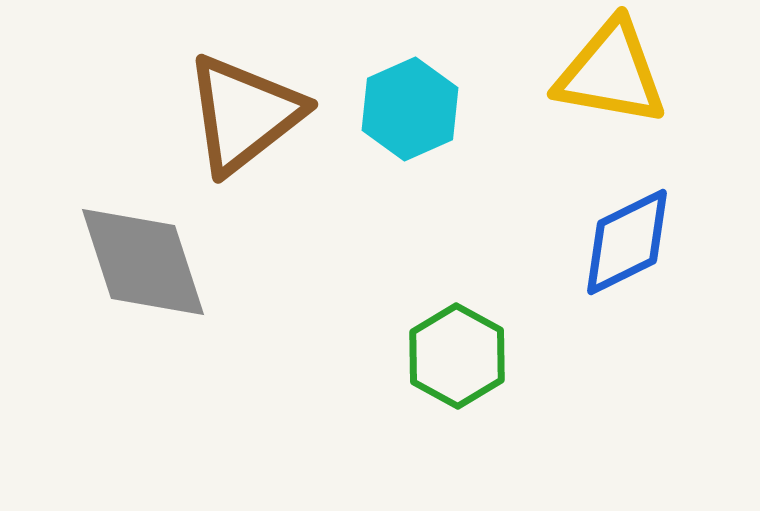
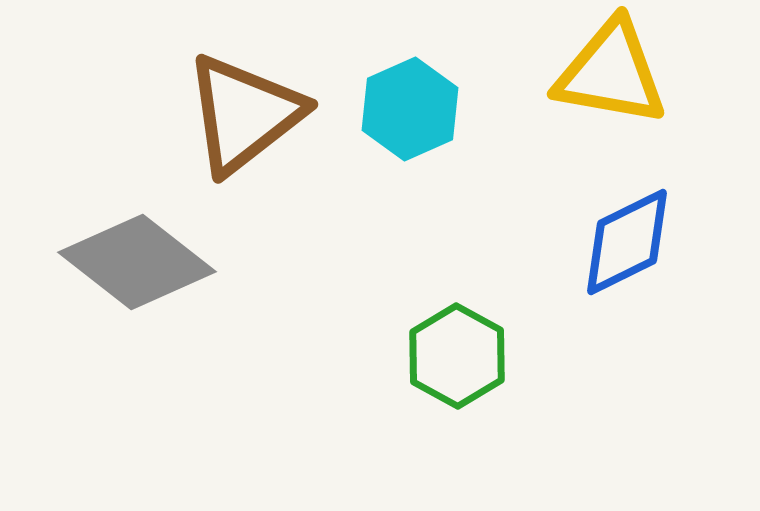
gray diamond: moved 6 px left; rotated 34 degrees counterclockwise
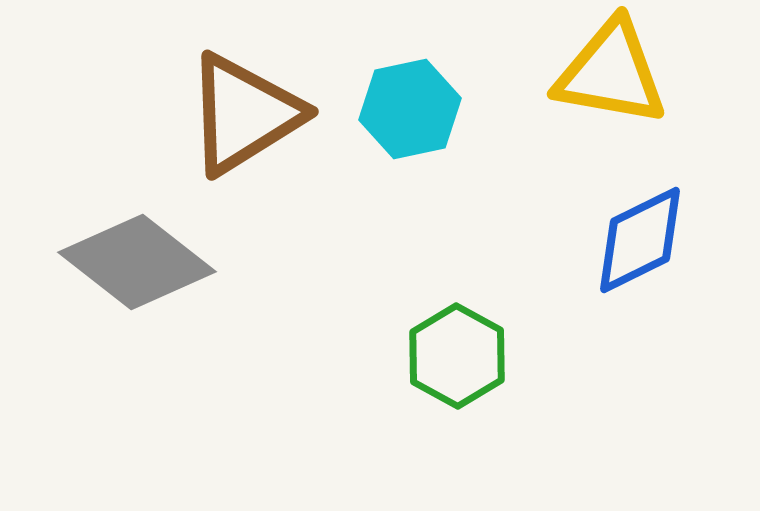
cyan hexagon: rotated 12 degrees clockwise
brown triangle: rotated 6 degrees clockwise
blue diamond: moved 13 px right, 2 px up
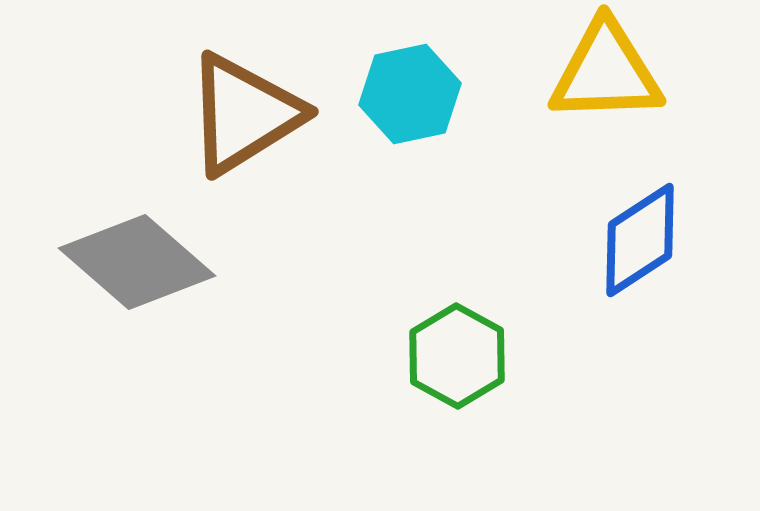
yellow triangle: moved 5 px left, 1 px up; rotated 12 degrees counterclockwise
cyan hexagon: moved 15 px up
blue diamond: rotated 7 degrees counterclockwise
gray diamond: rotated 3 degrees clockwise
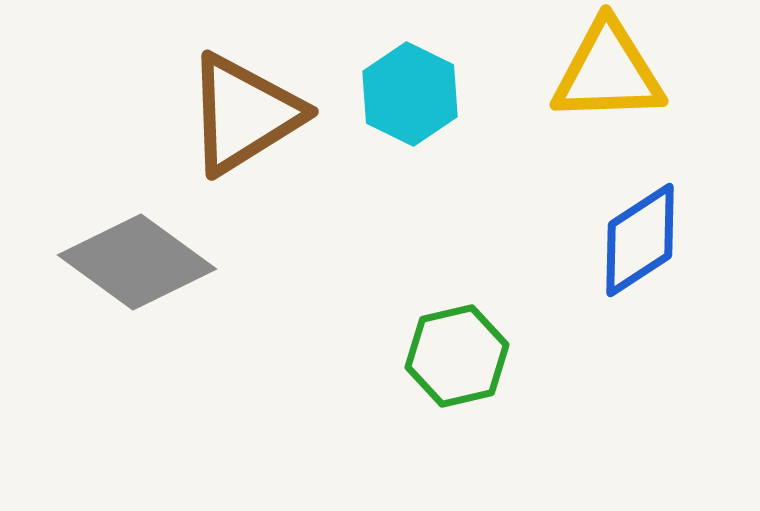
yellow triangle: moved 2 px right
cyan hexagon: rotated 22 degrees counterclockwise
gray diamond: rotated 5 degrees counterclockwise
green hexagon: rotated 18 degrees clockwise
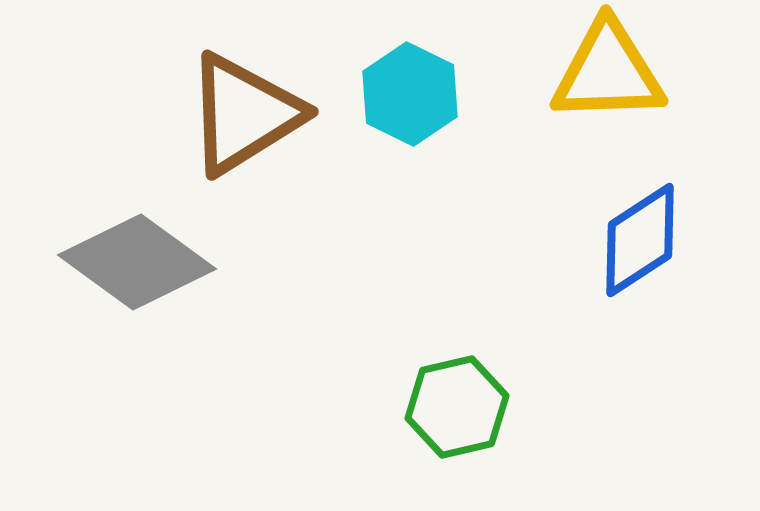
green hexagon: moved 51 px down
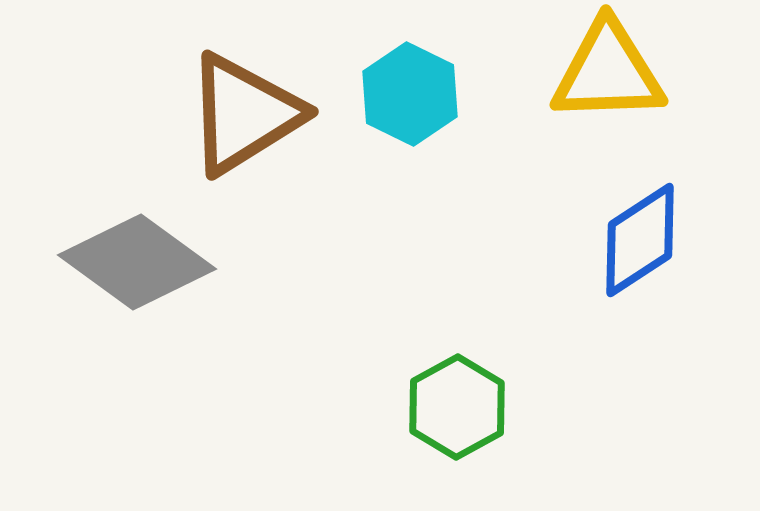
green hexagon: rotated 16 degrees counterclockwise
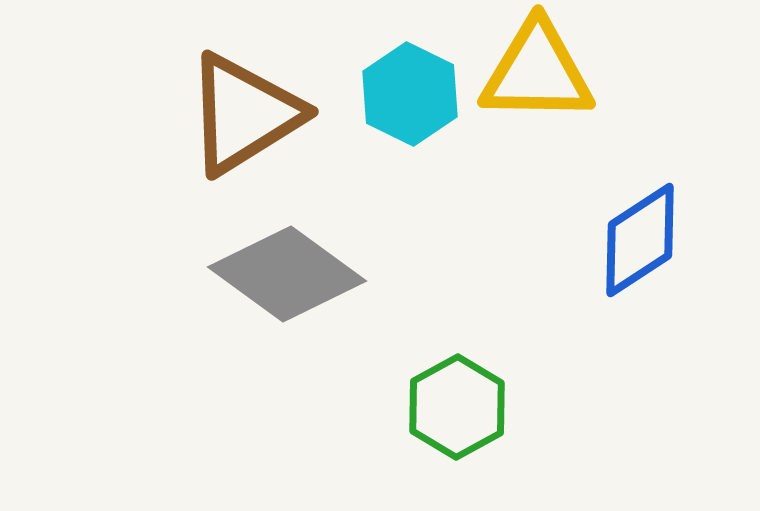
yellow triangle: moved 71 px left; rotated 3 degrees clockwise
gray diamond: moved 150 px right, 12 px down
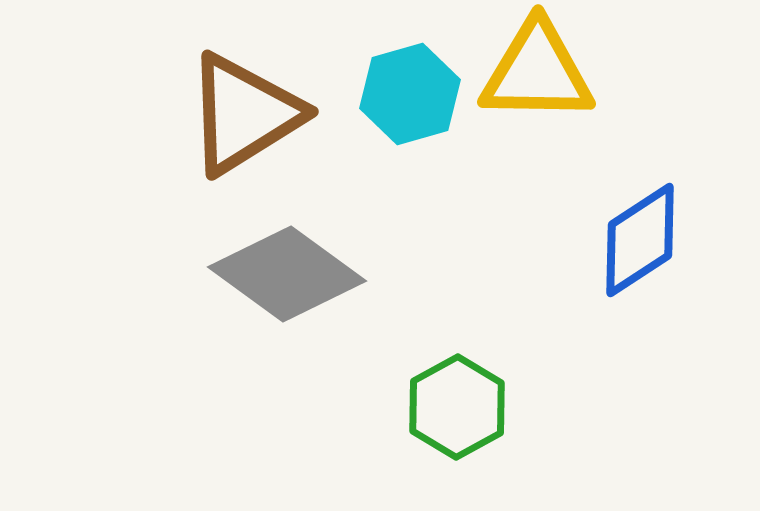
cyan hexagon: rotated 18 degrees clockwise
